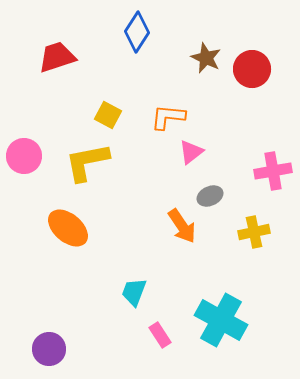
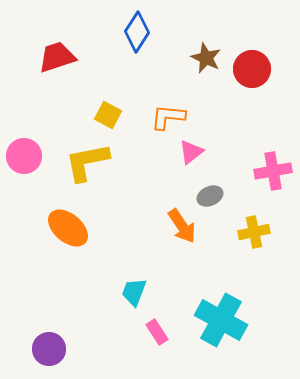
pink rectangle: moved 3 px left, 3 px up
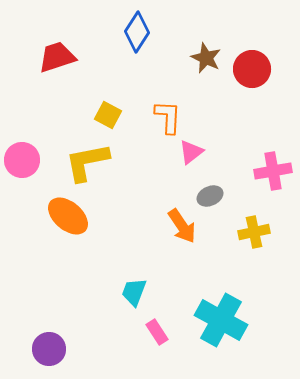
orange L-shape: rotated 87 degrees clockwise
pink circle: moved 2 px left, 4 px down
orange ellipse: moved 12 px up
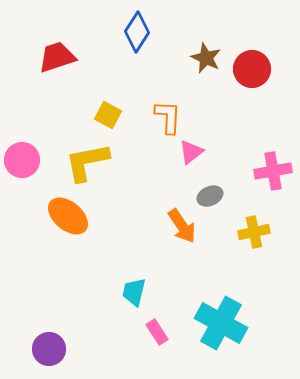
cyan trapezoid: rotated 8 degrees counterclockwise
cyan cross: moved 3 px down
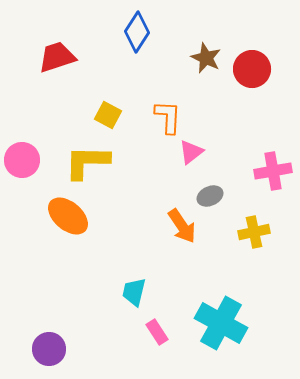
yellow L-shape: rotated 12 degrees clockwise
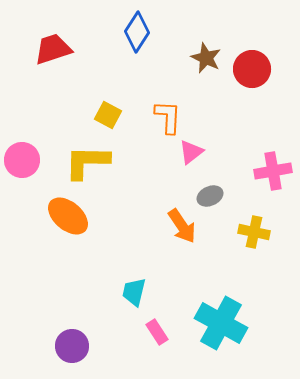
red trapezoid: moved 4 px left, 8 px up
yellow cross: rotated 24 degrees clockwise
purple circle: moved 23 px right, 3 px up
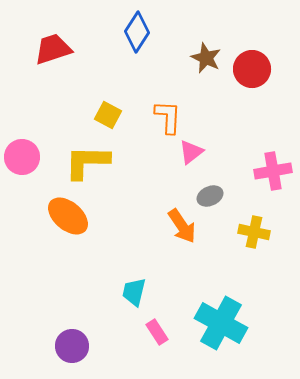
pink circle: moved 3 px up
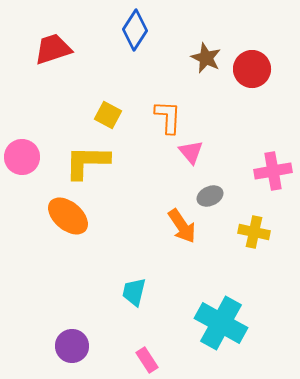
blue diamond: moved 2 px left, 2 px up
pink triangle: rotated 32 degrees counterclockwise
pink rectangle: moved 10 px left, 28 px down
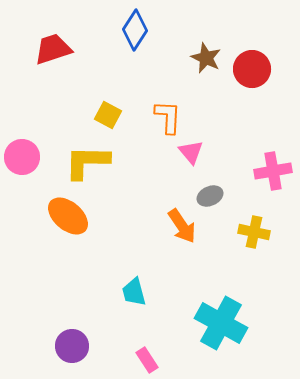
cyan trapezoid: rotated 28 degrees counterclockwise
